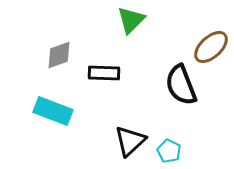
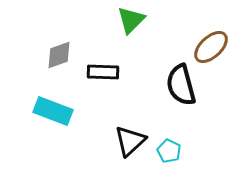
black rectangle: moved 1 px left, 1 px up
black semicircle: rotated 6 degrees clockwise
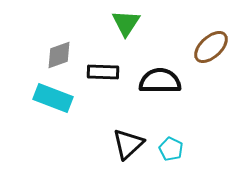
green triangle: moved 5 px left, 3 px down; rotated 12 degrees counterclockwise
black semicircle: moved 21 px left, 4 px up; rotated 105 degrees clockwise
cyan rectangle: moved 13 px up
black triangle: moved 2 px left, 3 px down
cyan pentagon: moved 2 px right, 2 px up
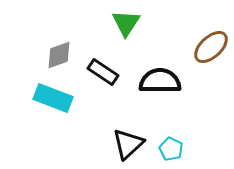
black rectangle: rotated 32 degrees clockwise
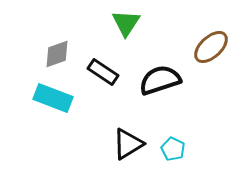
gray diamond: moved 2 px left, 1 px up
black semicircle: moved 1 px up; rotated 18 degrees counterclockwise
black triangle: rotated 12 degrees clockwise
cyan pentagon: moved 2 px right
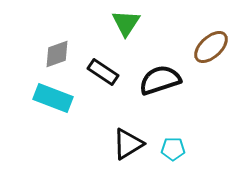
cyan pentagon: rotated 25 degrees counterclockwise
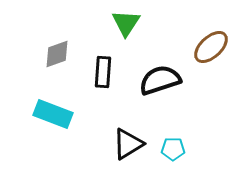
black rectangle: rotated 60 degrees clockwise
cyan rectangle: moved 16 px down
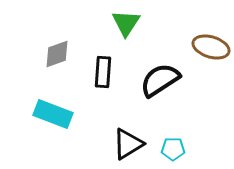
brown ellipse: rotated 60 degrees clockwise
black semicircle: rotated 15 degrees counterclockwise
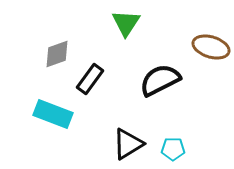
black rectangle: moved 13 px left, 7 px down; rotated 32 degrees clockwise
black semicircle: rotated 6 degrees clockwise
